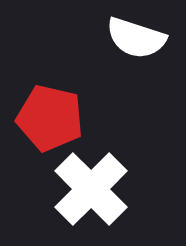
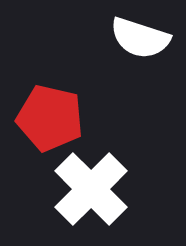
white semicircle: moved 4 px right
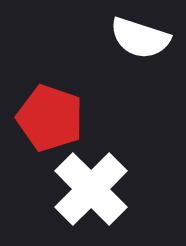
red pentagon: rotated 6 degrees clockwise
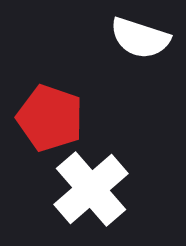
white cross: rotated 4 degrees clockwise
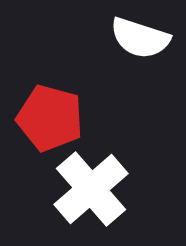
red pentagon: rotated 4 degrees counterclockwise
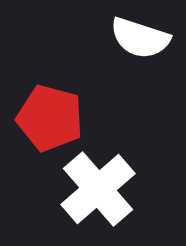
white cross: moved 7 px right
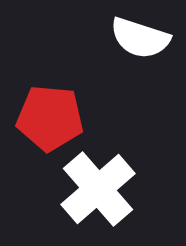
red pentagon: rotated 10 degrees counterclockwise
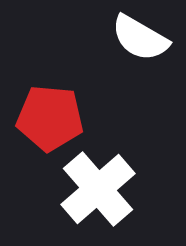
white semicircle: rotated 12 degrees clockwise
